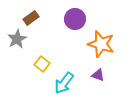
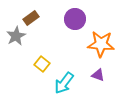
gray star: moved 1 px left, 3 px up
orange star: rotated 12 degrees counterclockwise
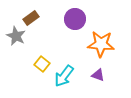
gray star: rotated 18 degrees counterclockwise
cyan arrow: moved 7 px up
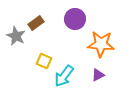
brown rectangle: moved 5 px right, 5 px down
yellow square: moved 2 px right, 3 px up; rotated 14 degrees counterclockwise
purple triangle: rotated 48 degrees counterclockwise
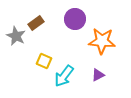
orange star: moved 1 px right, 3 px up
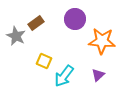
purple triangle: rotated 16 degrees counterclockwise
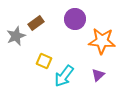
gray star: rotated 24 degrees clockwise
